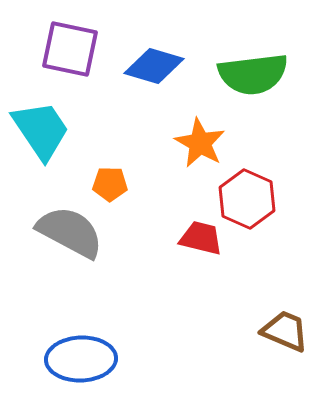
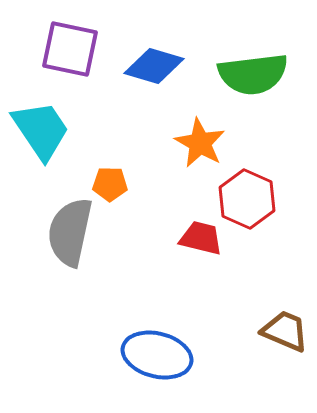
gray semicircle: rotated 106 degrees counterclockwise
blue ellipse: moved 76 px right, 4 px up; rotated 16 degrees clockwise
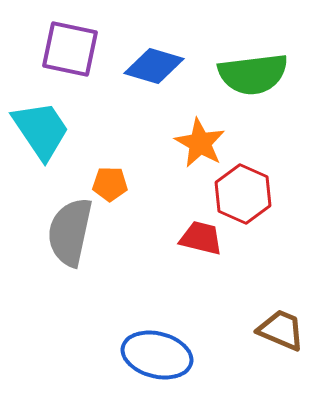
red hexagon: moved 4 px left, 5 px up
brown trapezoid: moved 4 px left, 1 px up
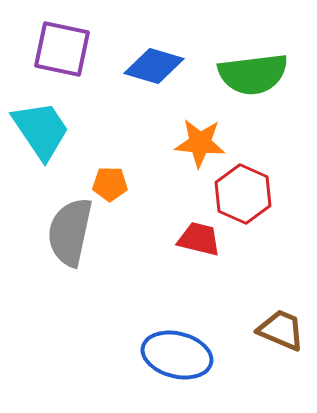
purple square: moved 8 px left
orange star: rotated 24 degrees counterclockwise
red trapezoid: moved 2 px left, 1 px down
blue ellipse: moved 20 px right
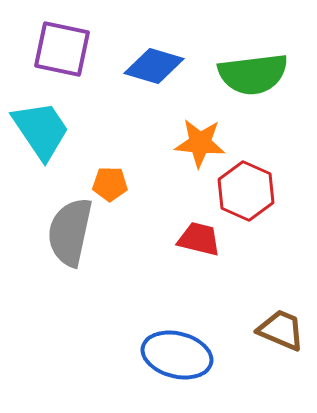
red hexagon: moved 3 px right, 3 px up
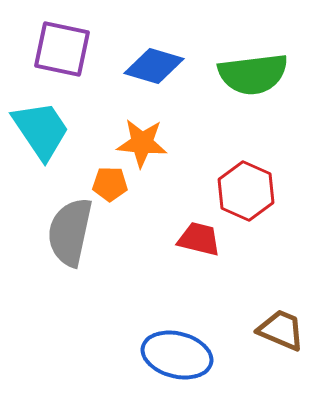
orange star: moved 58 px left
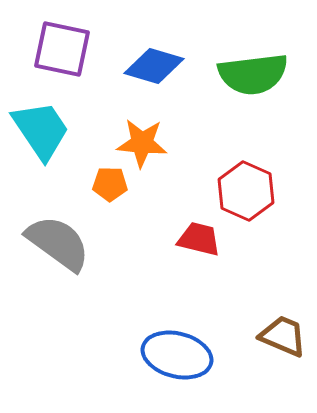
gray semicircle: moved 12 px left, 11 px down; rotated 114 degrees clockwise
brown trapezoid: moved 2 px right, 6 px down
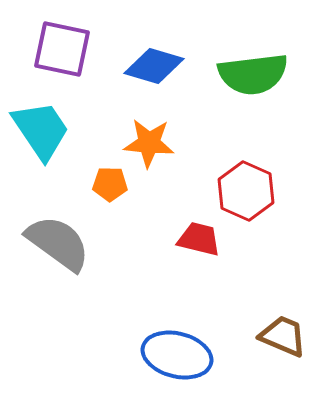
orange star: moved 7 px right
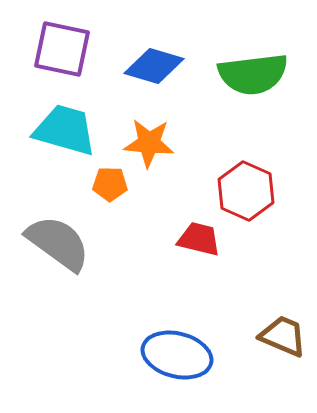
cyan trapezoid: moved 24 px right; rotated 40 degrees counterclockwise
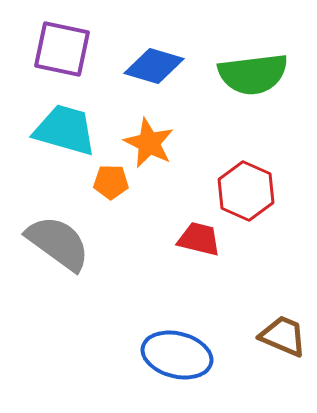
orange star: rotated 21 degrees clockwise
orange pentagon: moved 1 px right, 2 px up
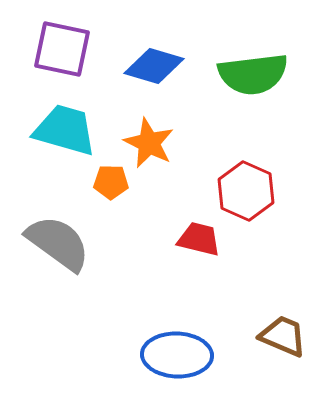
blue ellipse: rotated 12 degrees counterclockwise
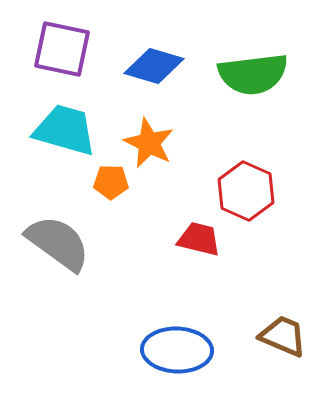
blue ellipse: moved 5 px up
